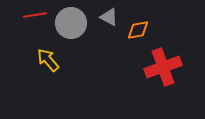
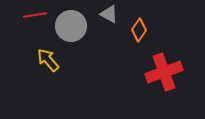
gray triangle: moved 3 px up
gray circle: moved 3 px down
orange diamond: moved 1 px right; rotated 45 degrees counterclockwise
red cross: moved 1 px right, 5 px down
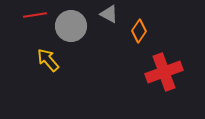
orange diamond: moved 1 px down
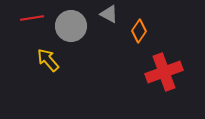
red line: moved 3 px left, 3 px down
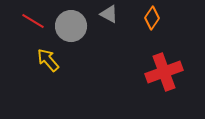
red line: moved 1 px right, 3 px down; rotated 40 degrees clockwise
orange diamond: moved 13 px right, 13 px up
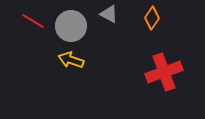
yellow arrow: moved 23 px right; rotated 30 degrees counterclockwise
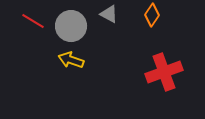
orange diamond: moved 3 px up
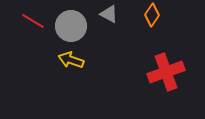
red cross: moved 2 px right
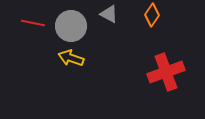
red line: moved 2 px down; rotated 20 degrees counterclockwise
yellow arrow: moved 2 px up
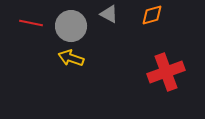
orange diamond: rotated 40 degrees clockwise
red line: moved 2 px left
